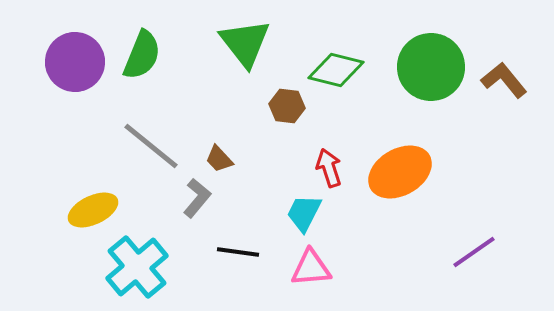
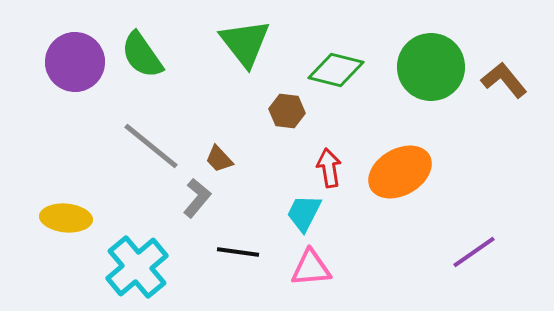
green semicircle: rotated 123 degrees clockwise
brown hexagon: moved 5 px down
red arrow: rotated 9 degrees clockwise
yellow ellipse: moved 27 px left, 8 px down; rotated 30 degrees clockwise
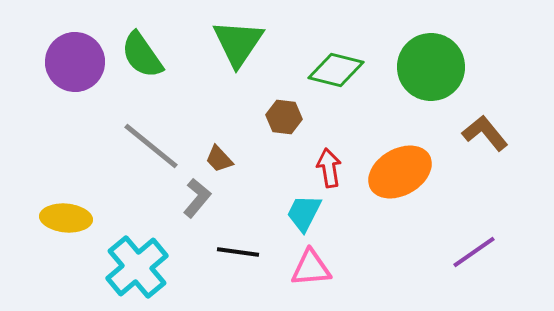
green triangle: moved 7 px left; rotated 12 degrees clockwise
brown L-shape: moved 19 px left, 53 px down
brown hexagon: moved 3 px left, 6 px down
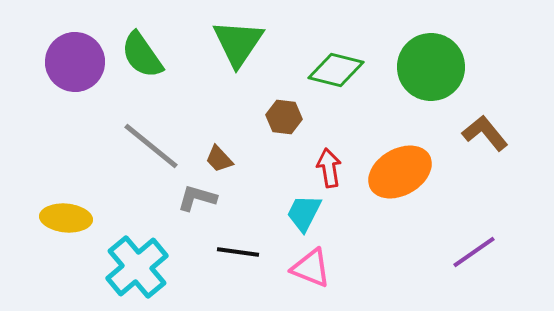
gray L-shape: rotated 114 degrees counterclockwise
pink triangle: rotated 27 degrees clockwise
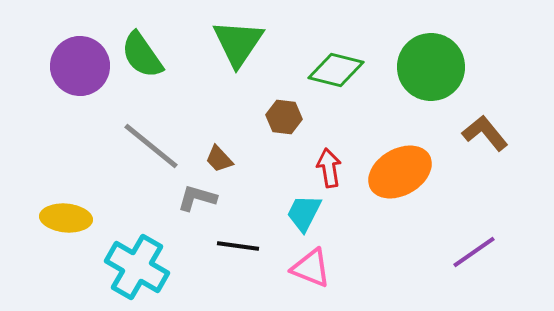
purple circle: moved 5 px right, 4 px down
black line: moved 6 px up
cyan cross: rotated 20 degrees counterclockwise
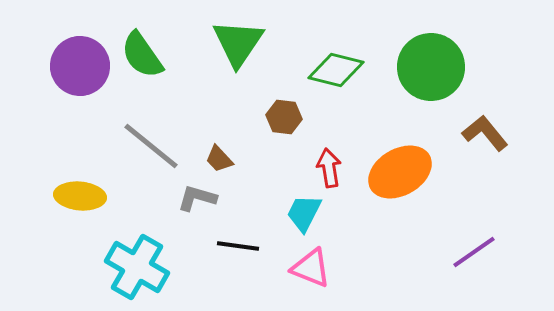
yellow ellipse: moved 14 px right, 22 px up
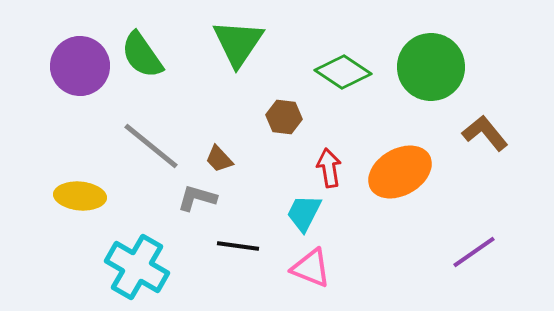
green diamond: moved 7 px right, 2 px down; rotated 20 degrees clockwise
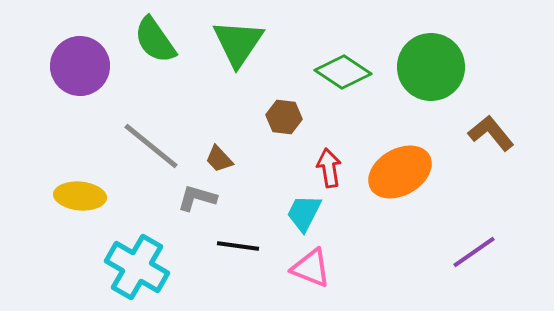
green semicircle: moved 13 px right, 15 px up
brown L-shape: moved 6 px right
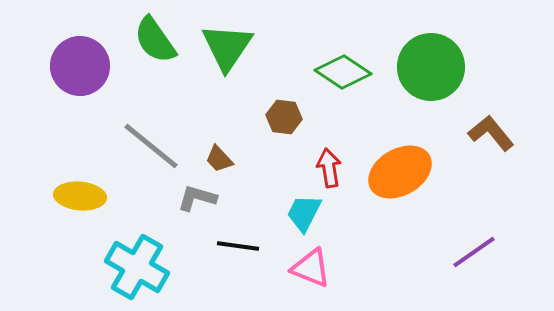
green triangle: moved 11 px left, 4 px down
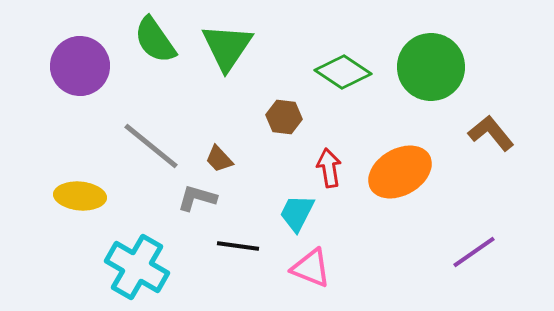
cyan trapezoid: moved 7 px left
